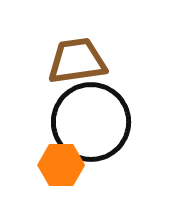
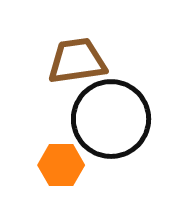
black circle: moved 20 px right, 3 px up
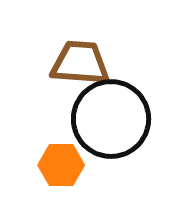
brown trapezoid: moved 3 px right, 2 px down; rotated 12 degrees clockwise
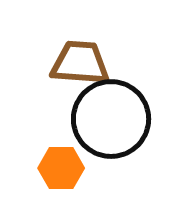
orange hexagon: moved 3 px down
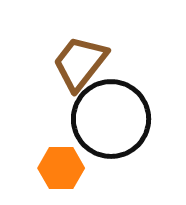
brown trapezoid: rotated 56 degrees counterclockwise
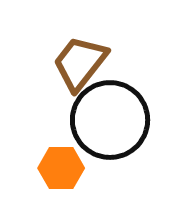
black circle: moved 1 px left, 1 px down
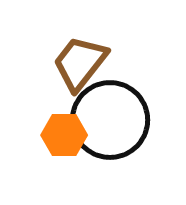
orange hexagon: moved 3 px right, 33 px up
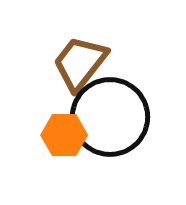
black circle: moved 3 px up
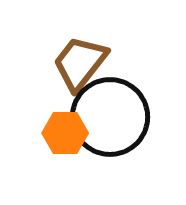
orange hexagon: moved 1 px right, 2 px up
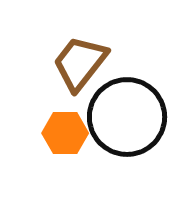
black circle: moved 17 px right
